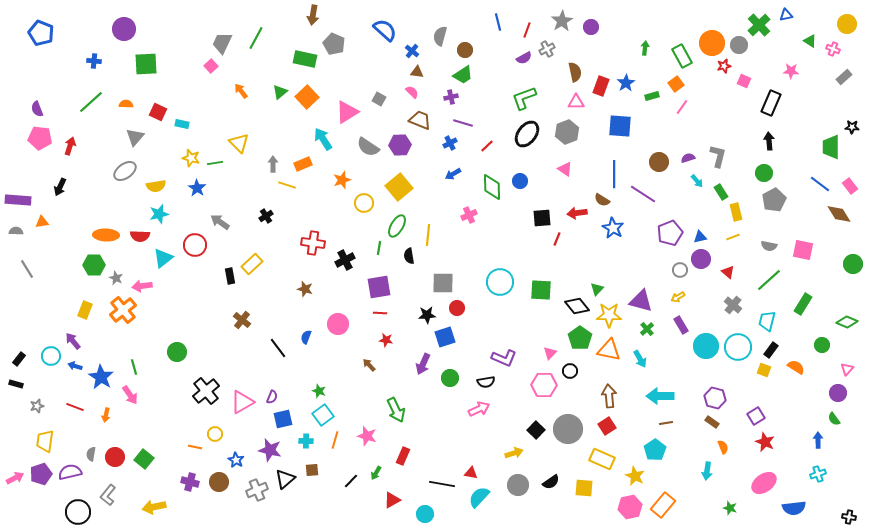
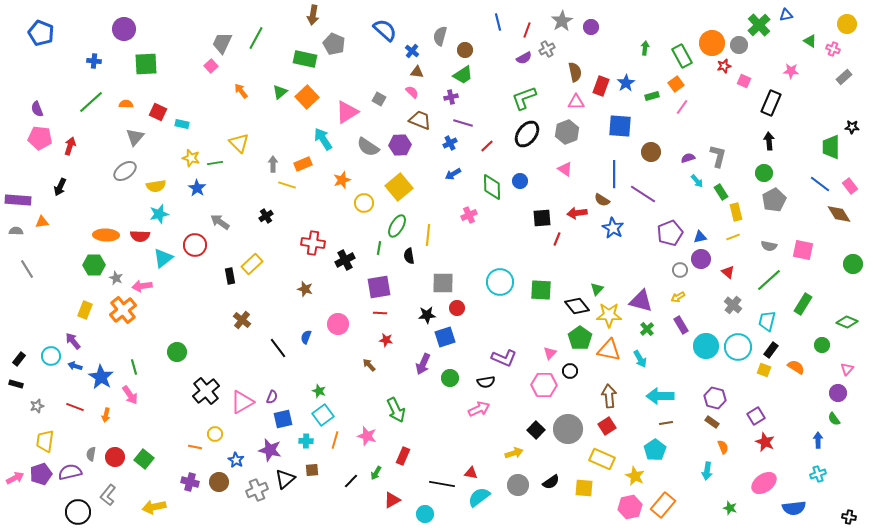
brown circle at (659, 162): moved 8 px left, 10 px up
cyan semicircle at (479, 497): rotated 10 degrees clockwise
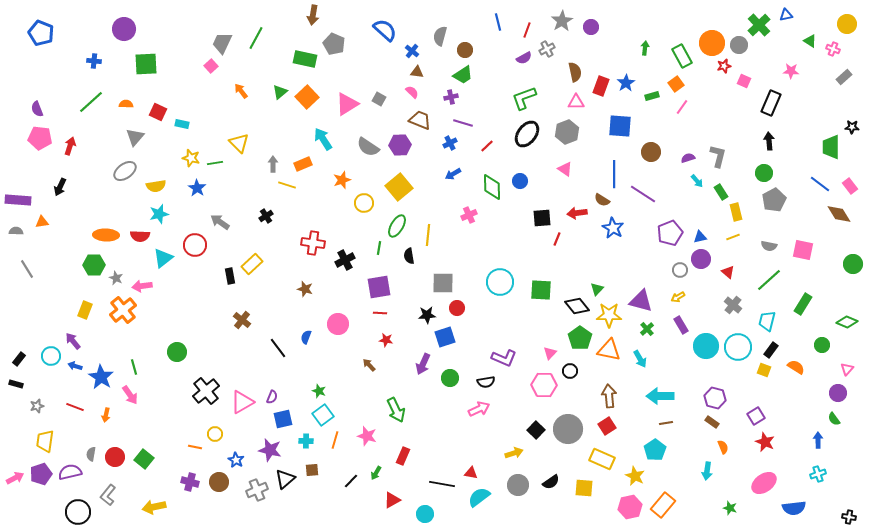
pink triangle at (347, 112): moved 8 px up
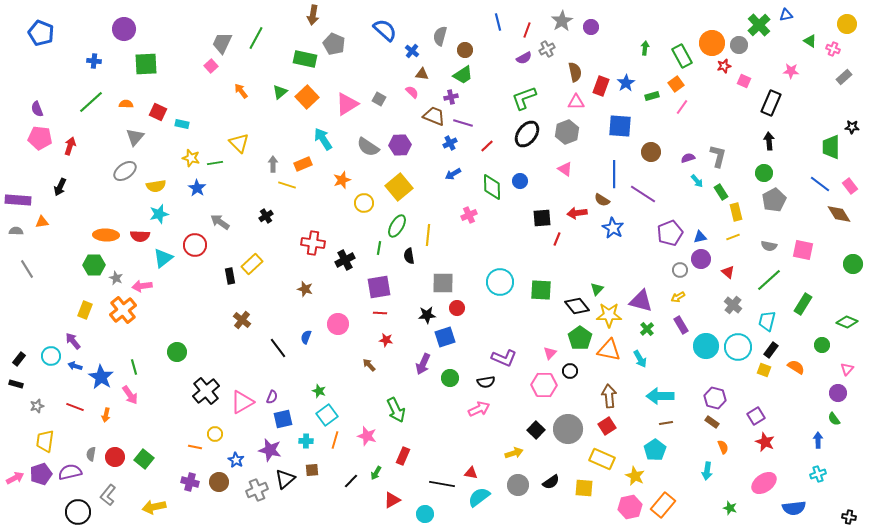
brown triangle at (417, 72): moved 5 px right, 2 px down
brown trapezoid at (420, 120): moved 14 px right, 4 px up
cyan square at (323, 415): moved 4 px right
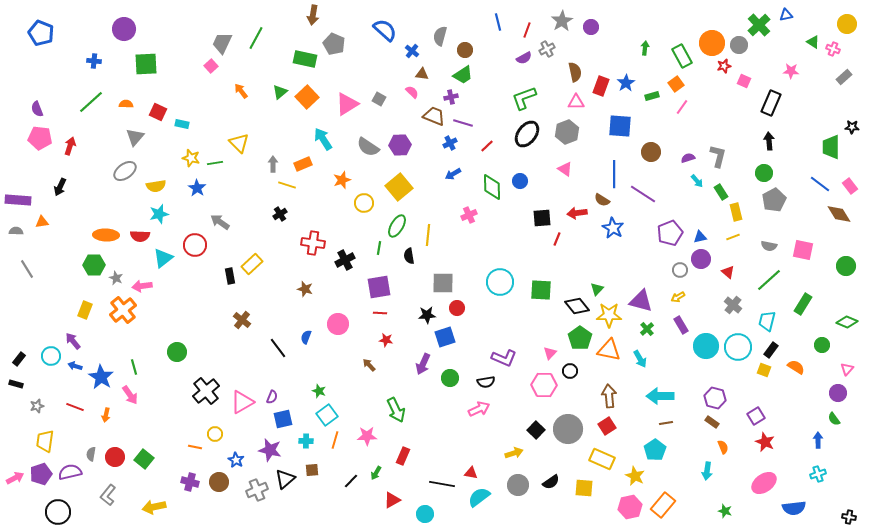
green triangle at (810, 41): moved 3 px right, 1 px down
black cross at (266, 216): moved 14 px right, 2 px up
green circle at (853, 264): moved 7 px left, 2 px down
pink star at (367, 436): rotated 18 degrees counterclockwise
green star at (730, 508): moved 5 px left, 3 px down
black circle at (78, 512): moved 20 px left
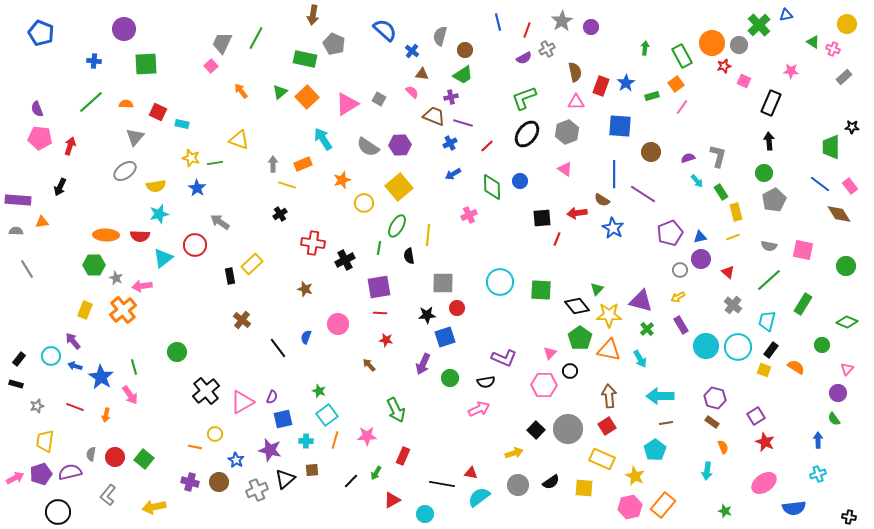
yellow triangle at (239, 143): moved 3 px up; rotated 25 degrees counterclockwise
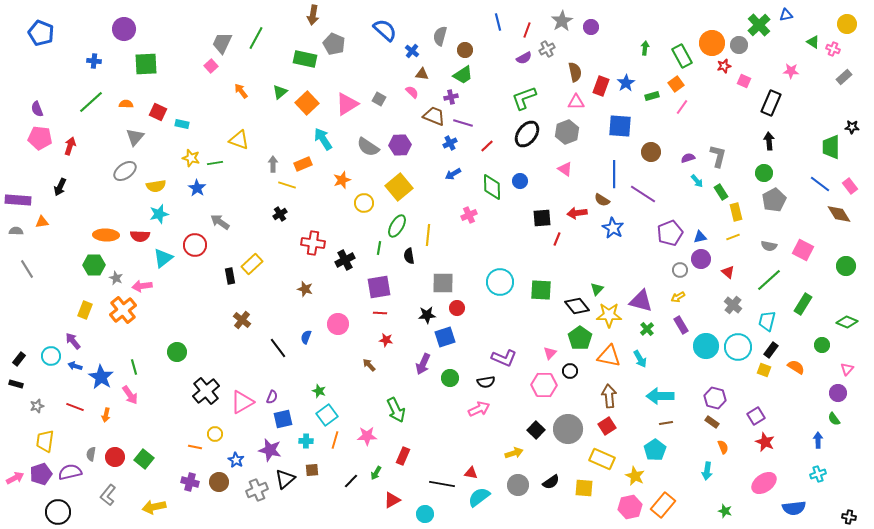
orange square at (307, 97): moved 6 px down
pink square at (803, 250): rotated 15 degrees clockwise
orange triangle at (609, 350): moved 6 px down
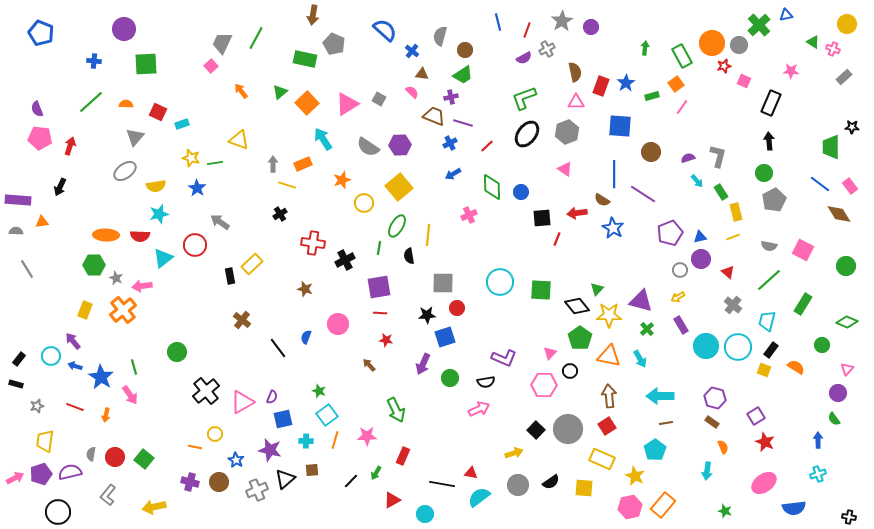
cyan rectangle at (182, 124): rotated 32 degrees counterclockwise
blue circle at (520, 181): moved 1 px right, 11 px down
